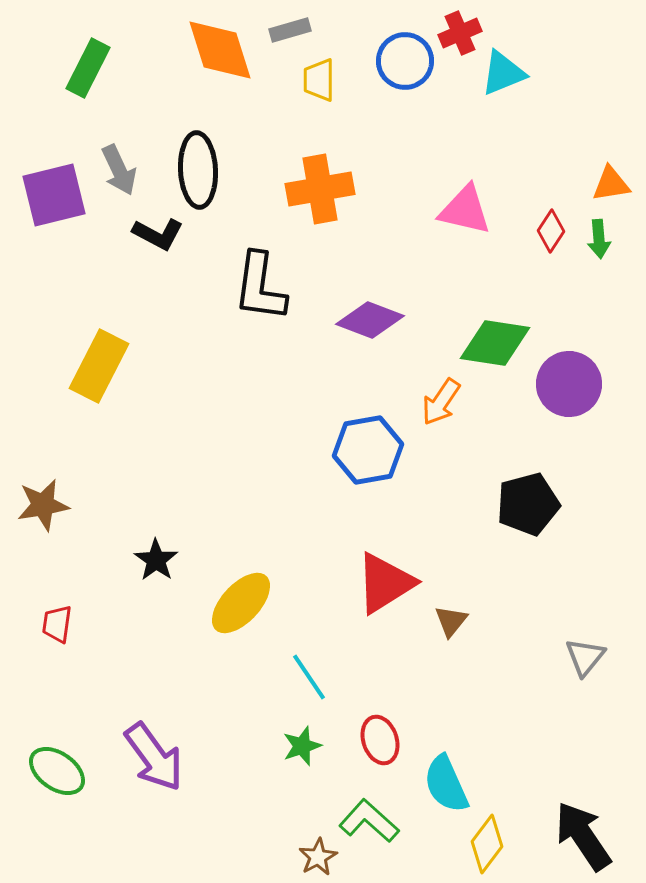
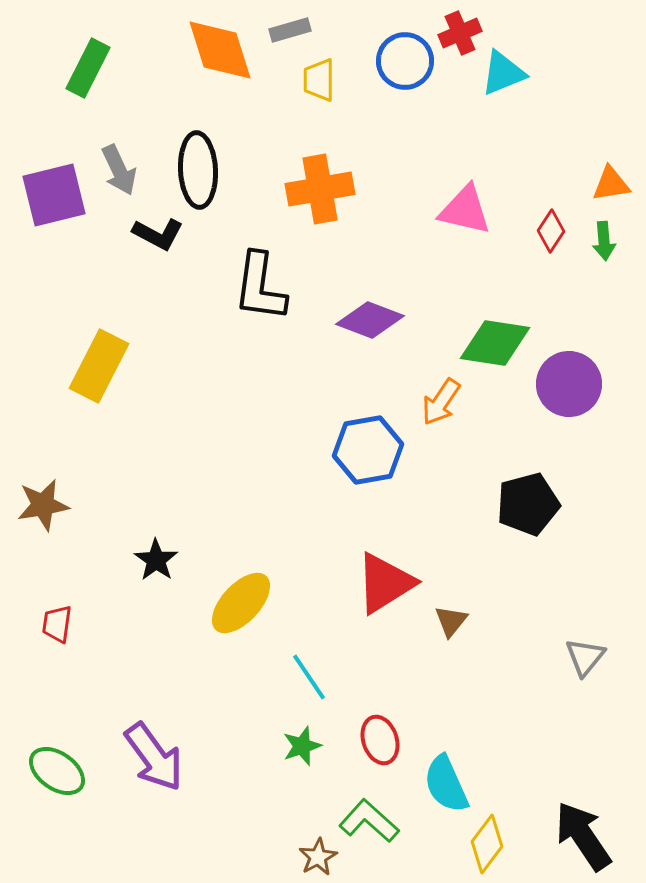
green arrow at (599, 239): moved 5 px right, 2 px down
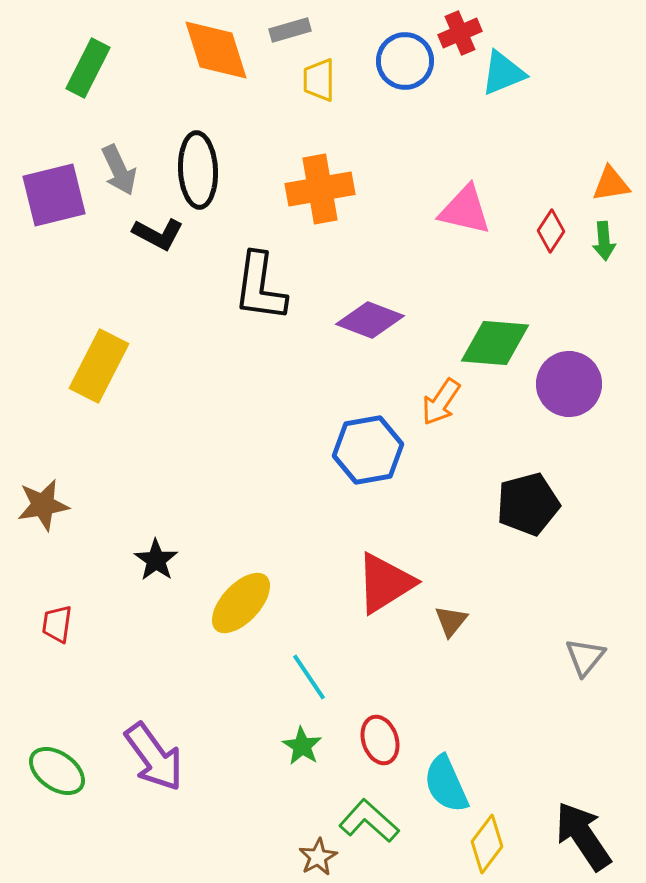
orange diamond at (220, 50): moved 4 px left
green diamond at (495, 343): rotated 4 degrees counterclockwise
green star at (302, 746): rotated 21 degrees counterclockwise
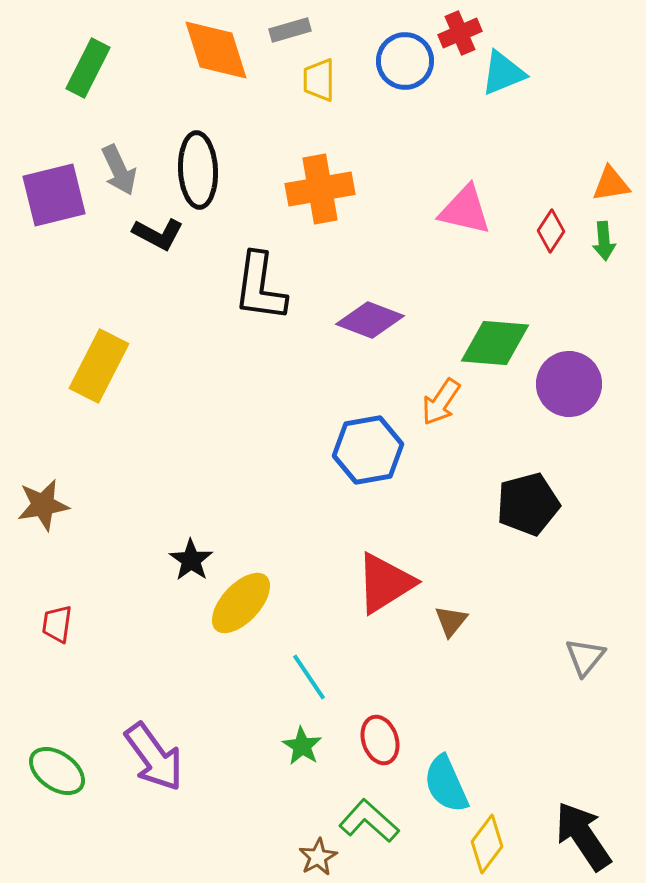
black star at (156, 560): moved 35 px right
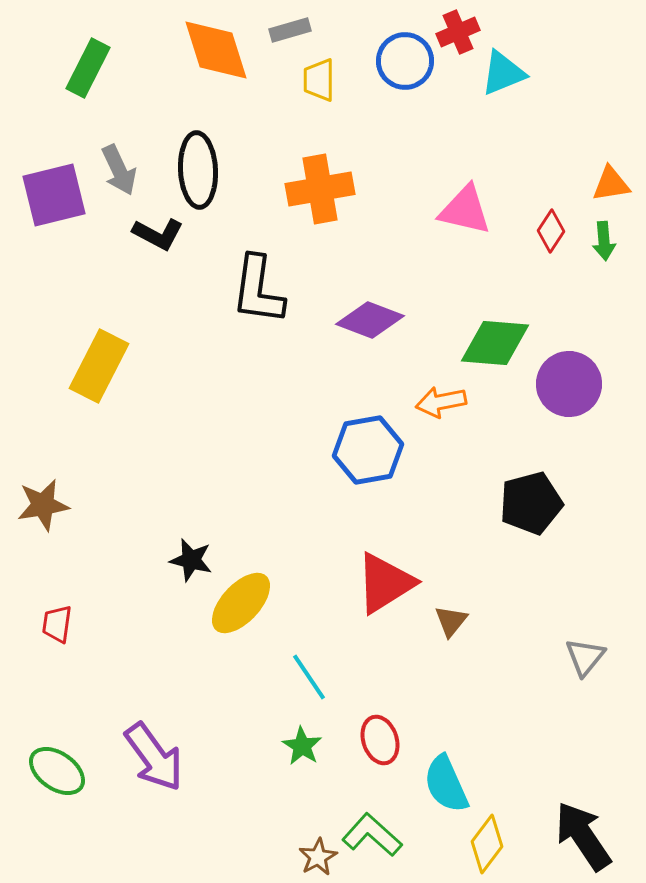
red cross at (460, 33): moved 2 px left, 1 px up
black L-shape at (260, 287): moved 2 px left, 3 px down
orange arrow at (441, 402): rotated 45 degrees clockwise
black pentagon at (528, 504): moved 3 px right, 1 px up
black star at (191, 560): rotated 21 degrees counterclockwise
green L-shape at (369, 821): moved 3 px right, 14 px down
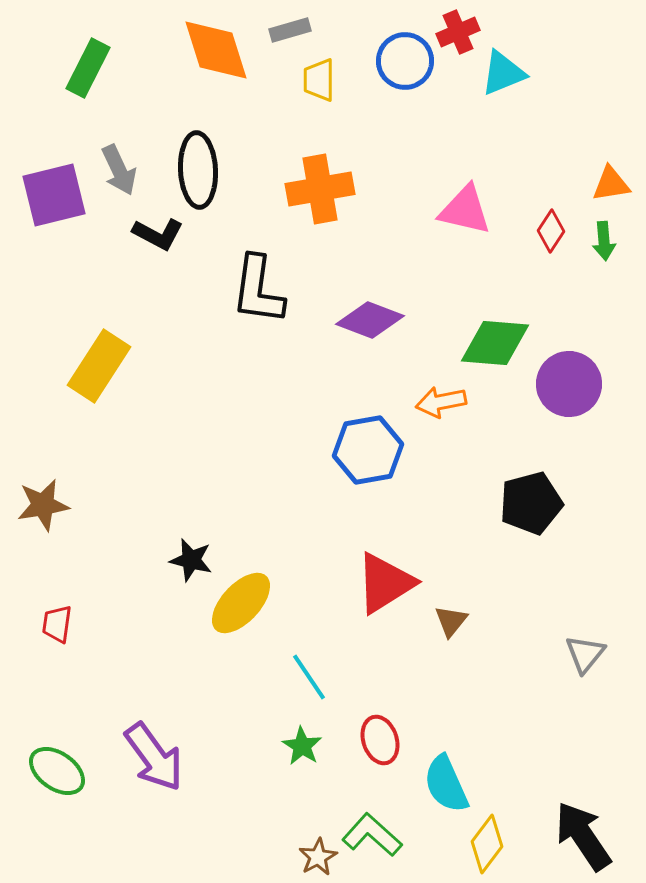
yellow rectangle at (99, 366): rotated 6 degrees clockwise
gray triangle at (585, 657): moved 3 px up
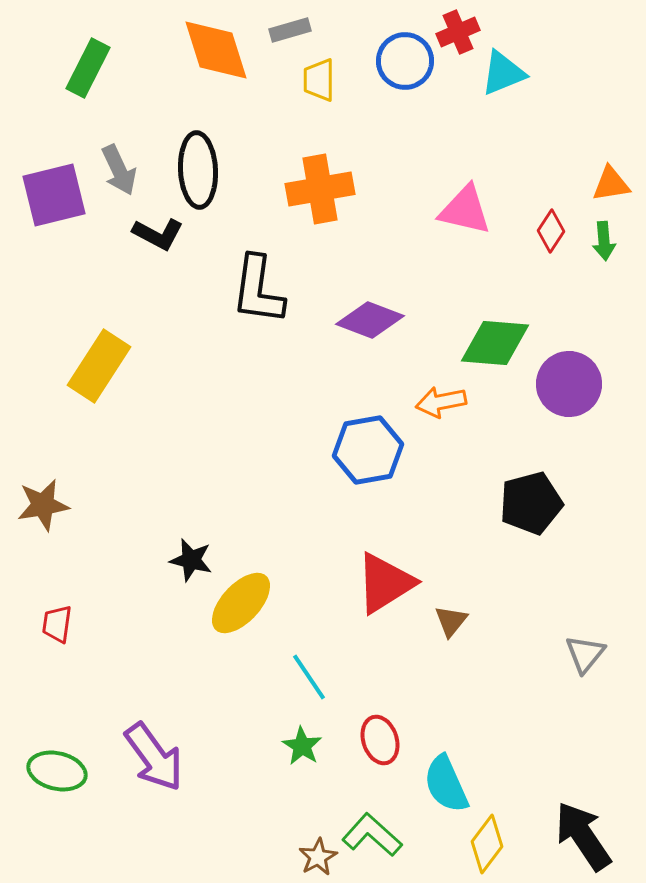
green ellipse at (57, 771): rotated 22 degrees counterclockwise
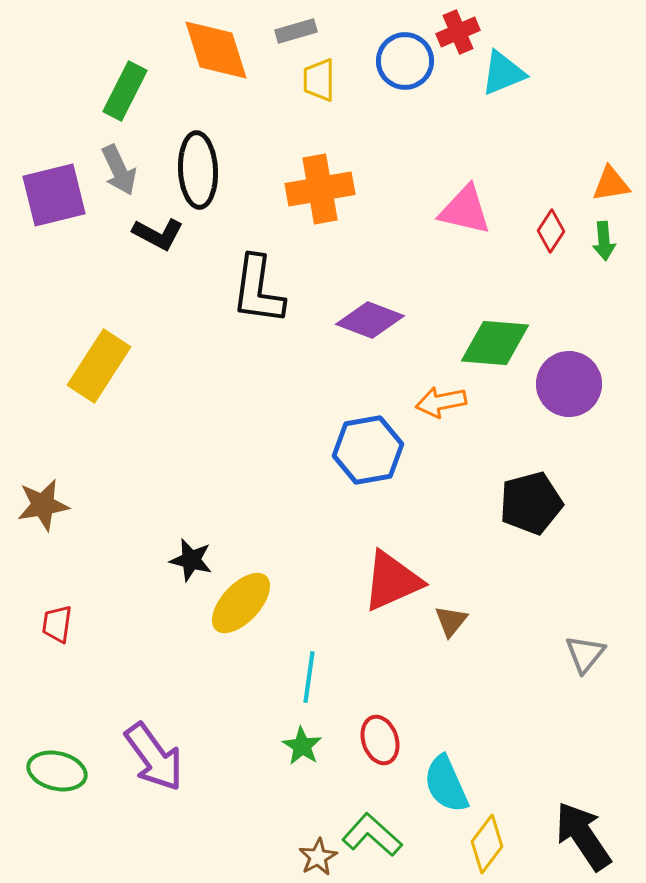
gray rectangle at (290, 30): moved 6 px right, 1 px down
green rectangle at (88, 68): moved 37 px right, 23 px down
red triangle at (385, 583): moved 7 px right, 2 px up; rotated 8 degrees clockwise
cyan line at (309, 677): rotated 42 degrees clockwise
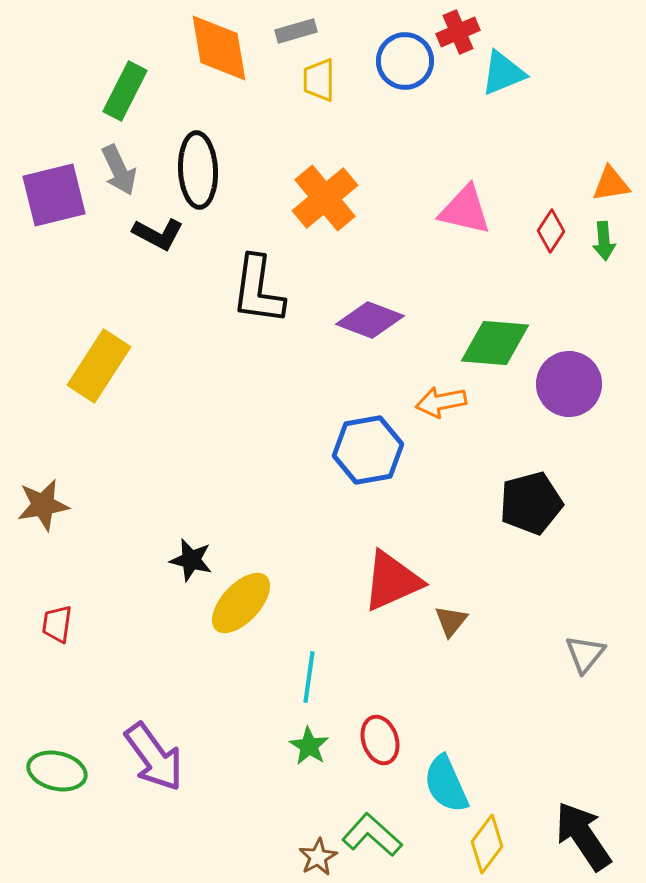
orange diamond at (216, 50): moved 3 px right, 2 px up; rotated 8 degrees clockwise
orange cross at (320, 189): moved 5 px right, 9 px down; rotated 30 degrees counterclockwise
green star at (302, 746): moved 7 px right
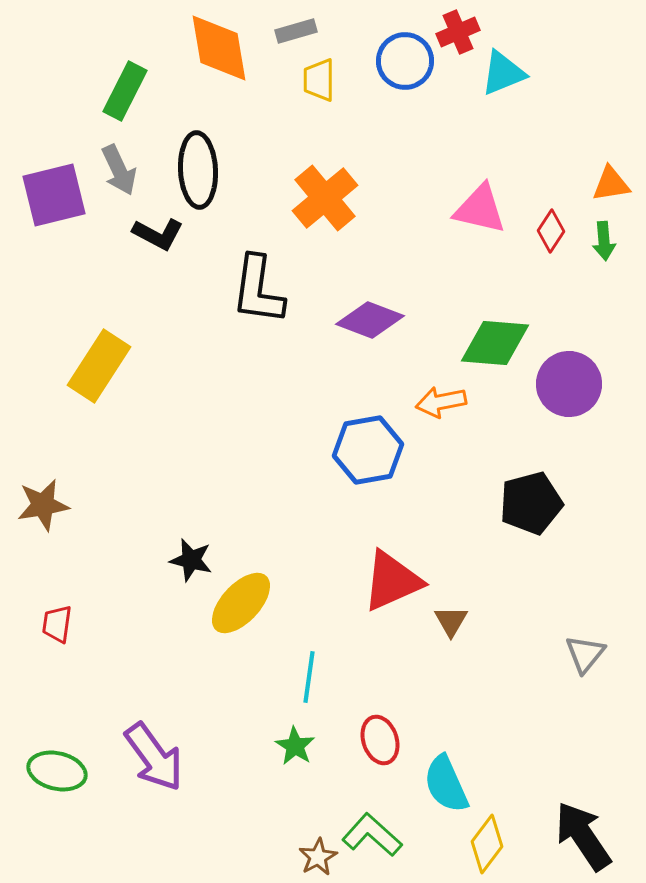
pink triangle at (465, 210): moved 15 px right, 1 px up
brown triangle at (451, 621): rotated 9 degrees counterclockwise
green star at (309, 746): moved 14 px left
